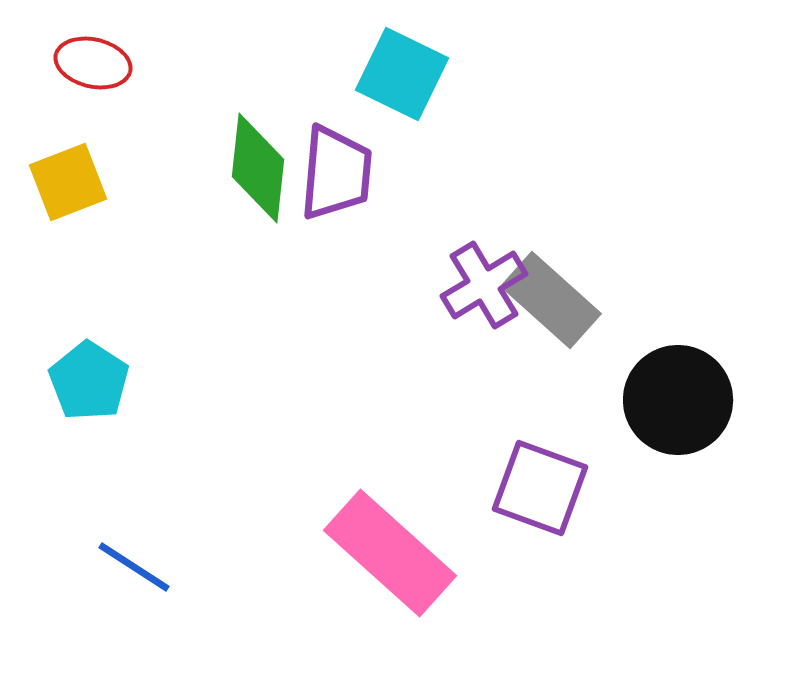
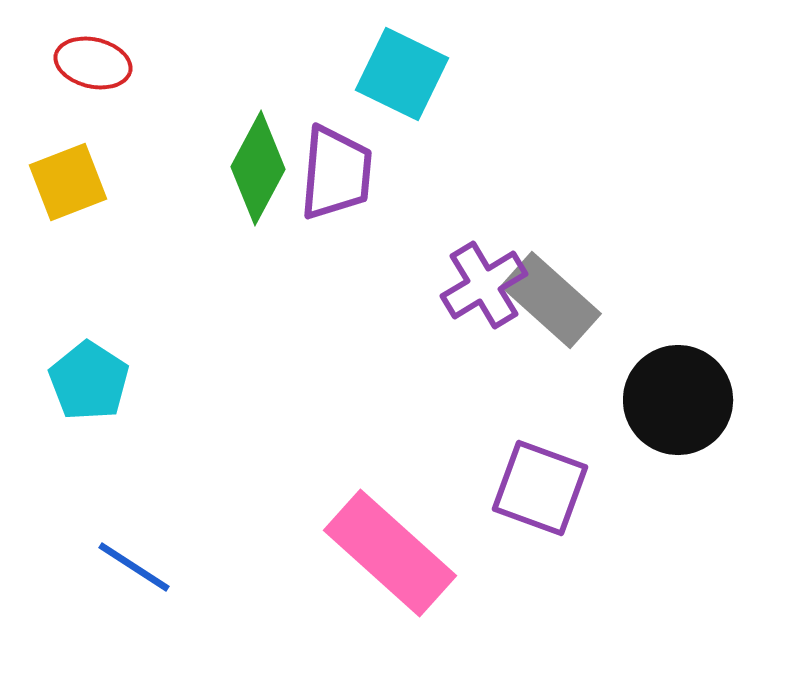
green diamond: rotated 22 degrees clockwise
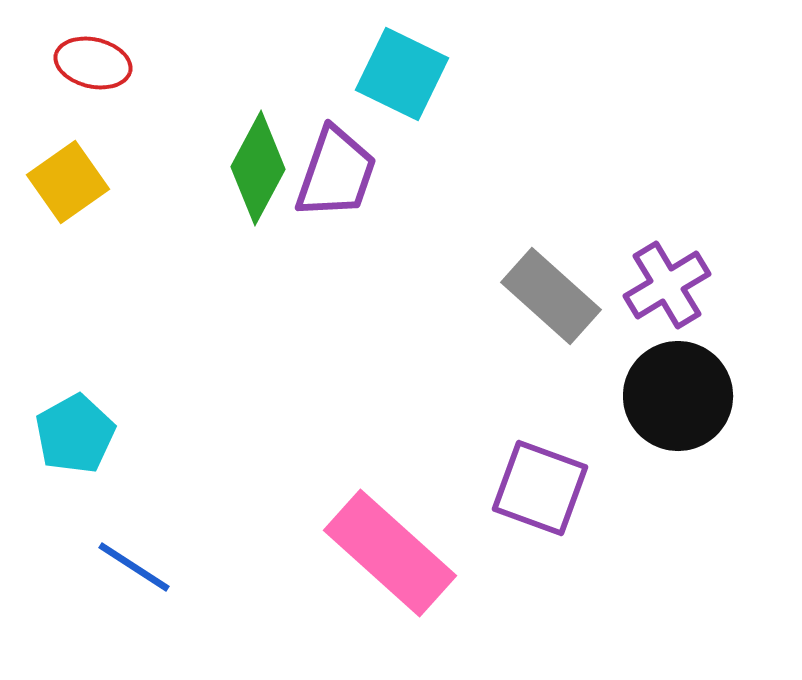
purple trapezoid: rotated 14 degrees clockwise
yellow square: rotated 14 degrees counterclockwise
purple cross: moved 183 px right
gray rectangle: moved 4 px up
cyan pentagon: moved 14 px left, 53 px down; rotated 10 degrees clockwise
black circle: moved 4 px up
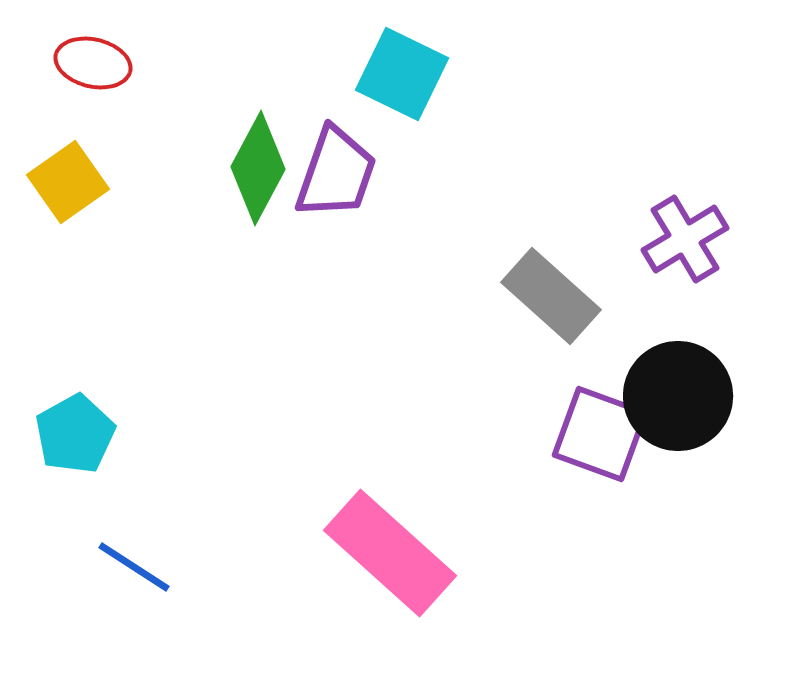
purple cross: moved 18 px right, 46 px up
purple square: moved 60 px right, 54 px up
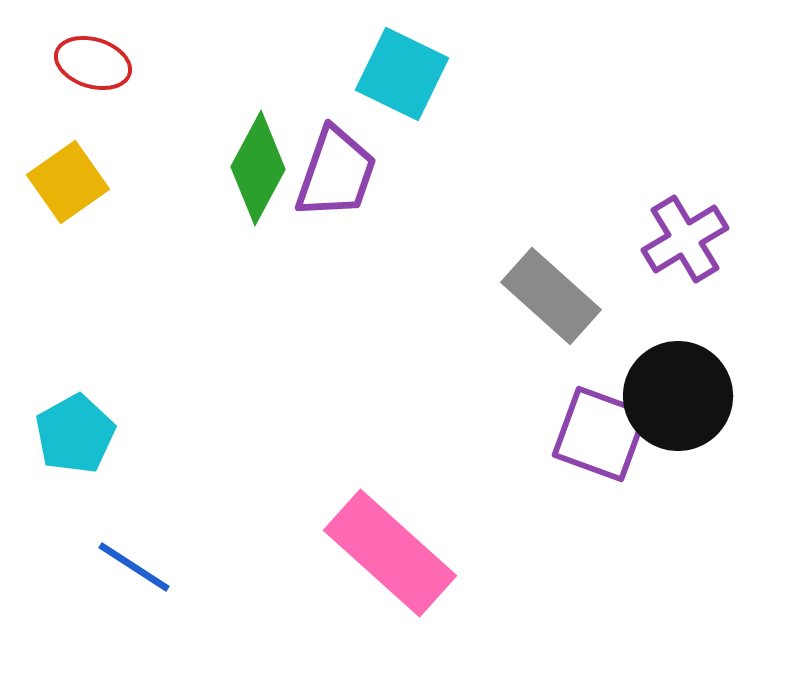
red ellipse: rotated 4 degrees clockwise
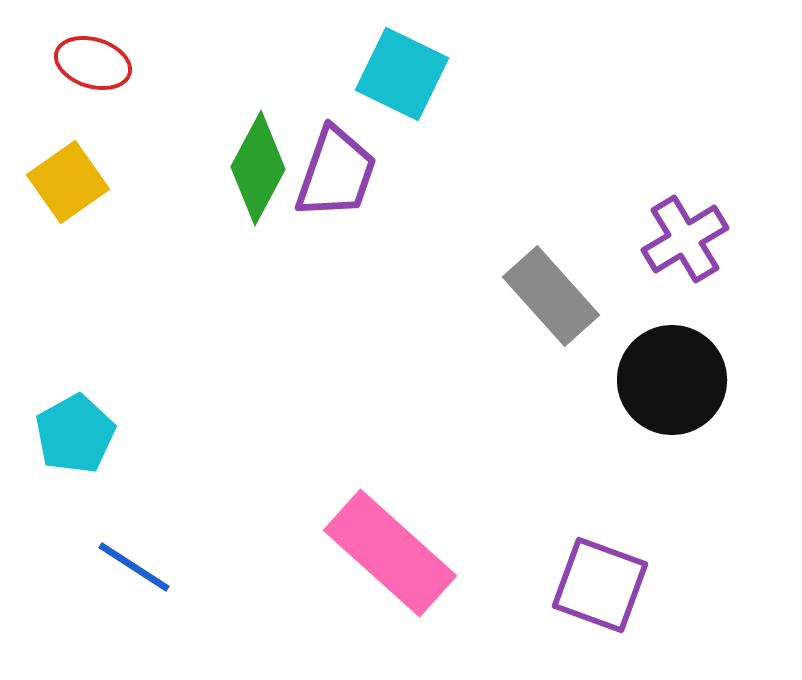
gray rectangle: rotated 6 degrees clockwise
black circle: moved 6 px left, 16 px up
purple square: moved 151 px down
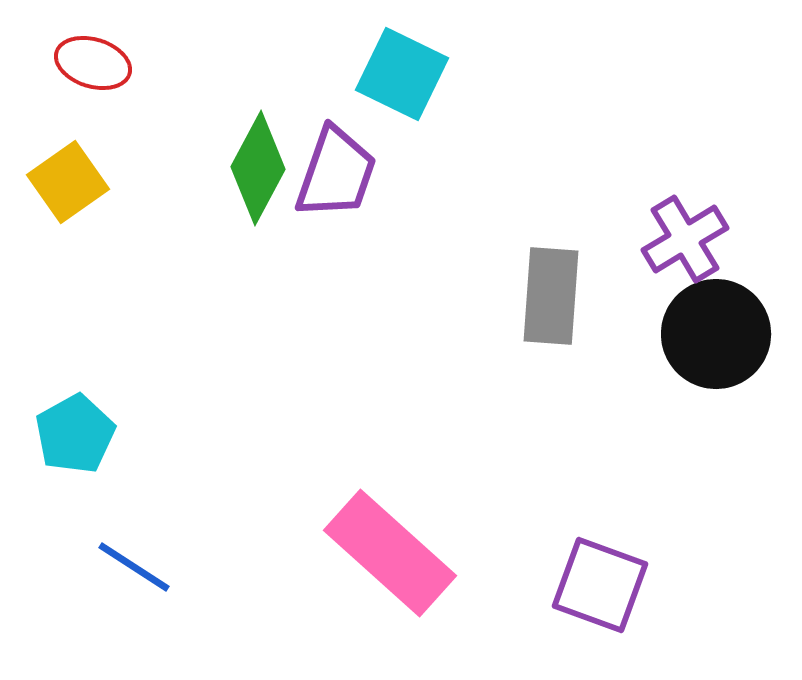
gray rectangle: rotated 46 degrees clockwise
black circle: moved 44 px right, 46 px up
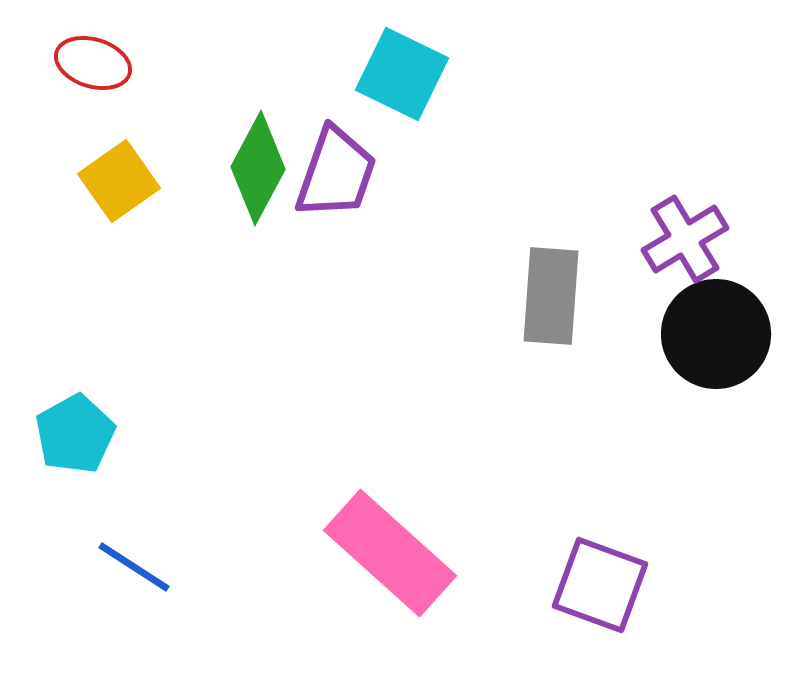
yellow square: moved 51 px right, 1 px up
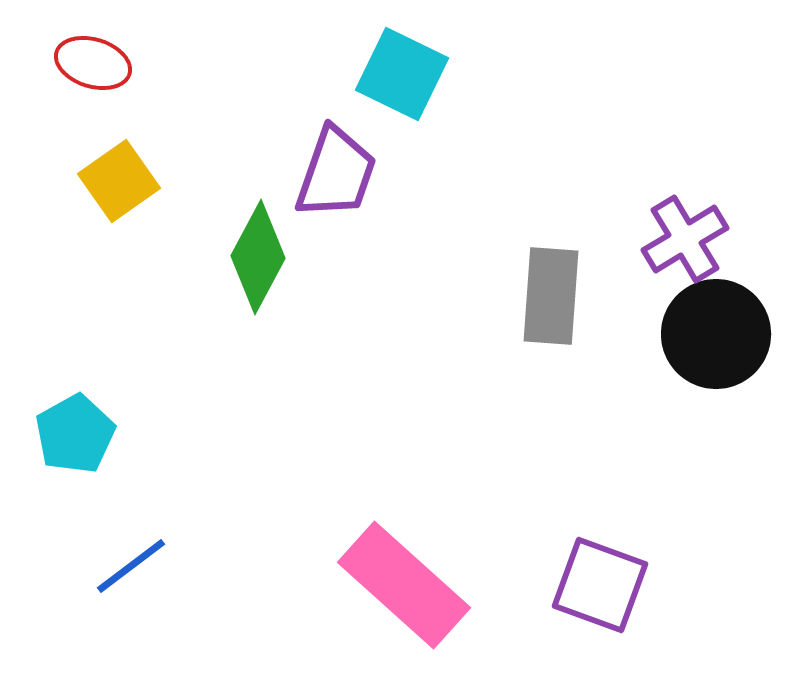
green diamond: moved 89 px down
pink rectangle: moved 14 px right, 32 px down
blue line: moved 3 px left, 1 px up; rotated 70 degrees counterclockwise
